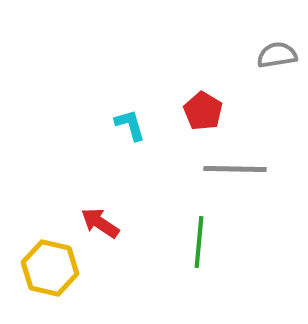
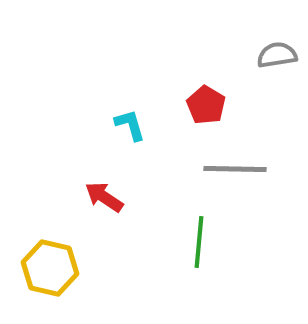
red pentagon: moved 3 px right, 6 px up
red arrow: moved 4 px right, 26 px up
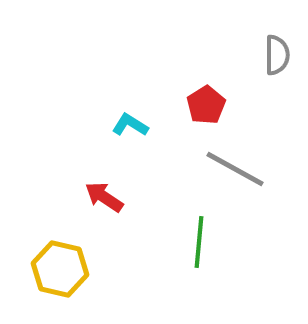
gray semicircle: rotated 99 degrees clockwise
red pentagon: rotated 9 degrees clockwise
cyan L-shape: rotated 42 degrees counterclockwise
gray line: rotated 28 degrees clockwise
yellow hexagon: moved 10 px right, 1 px down
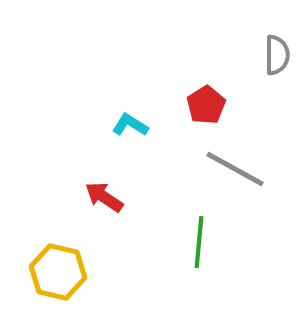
yellow hexagon: moved 2 px left, 3 px down
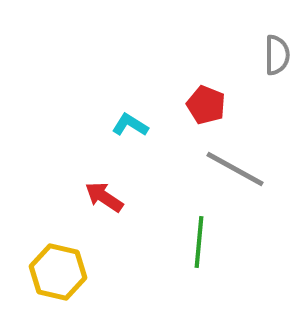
red pentagon: rotated 18 degrees counterclockwise
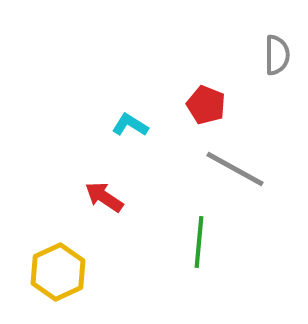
yellow hexagon: rotated 22 degrees clockwise
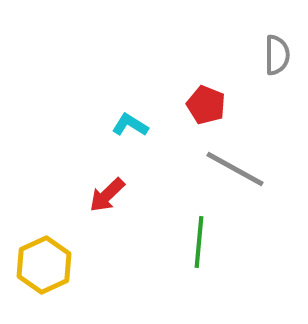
red arrow: moved 3 px right, 2 px up; rotated 78 degrees counterclockwise
yellow hexagon: moved 14 px left, 7 px up
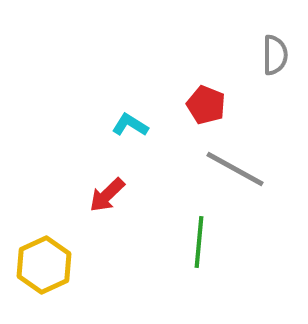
gray semicircle: moved 2 px left
